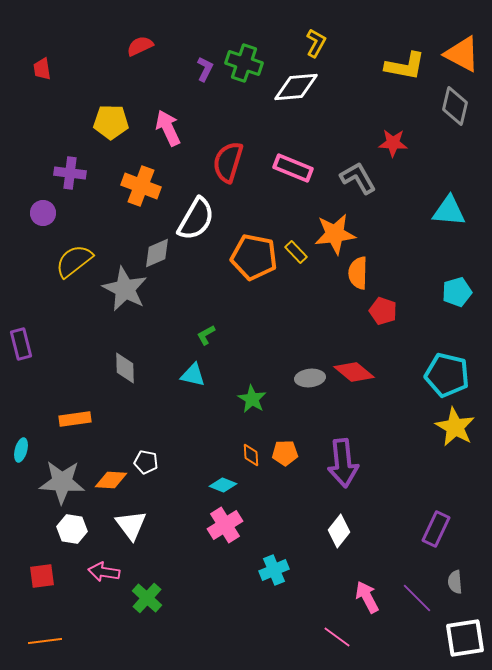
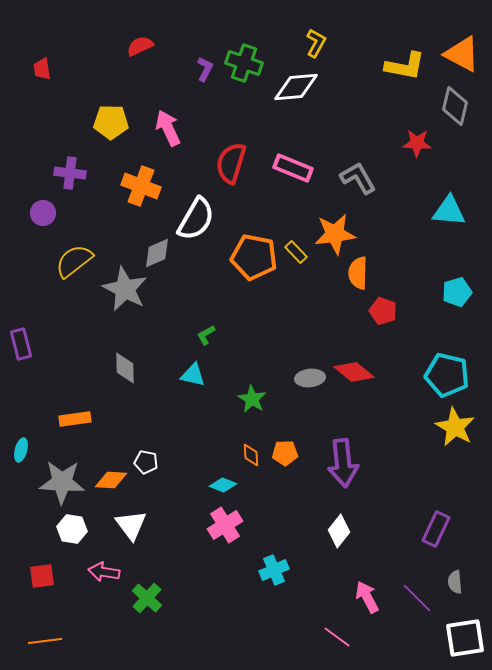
red star at (393, 143): moved 24 px right
red semicircle at (228, 162): moved 3 px right, 1 px down
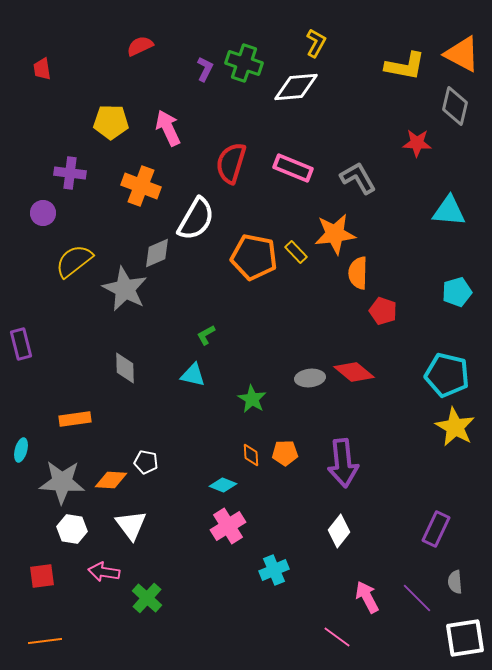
pink cross at (225, 525): moved 3 px right, 1 px down
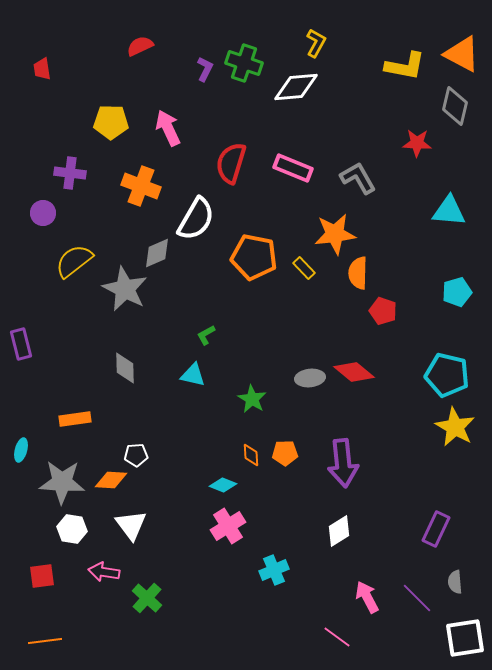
yellow rectangle at (296, 252): moved 8 px right, 16 px down
white pentagon at (146, 462): moved 10 px left, 7 px up; rotated 15 degrees counterclockwise
white diamond at (339, 531): rotated 20 degrees clockwise
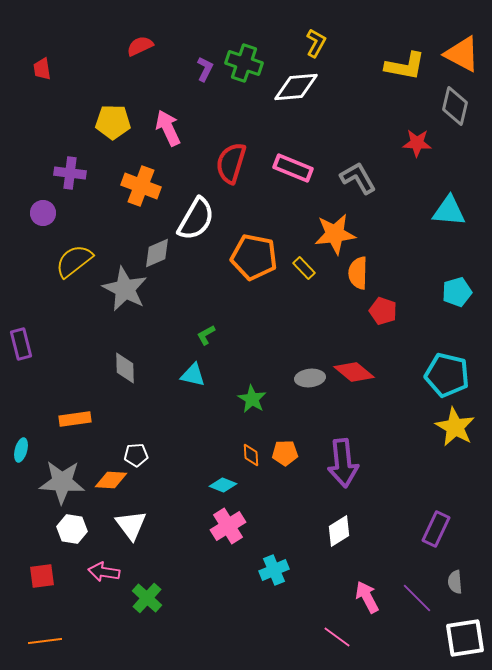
yellow pentagon at (111, 122): moved 2 px right
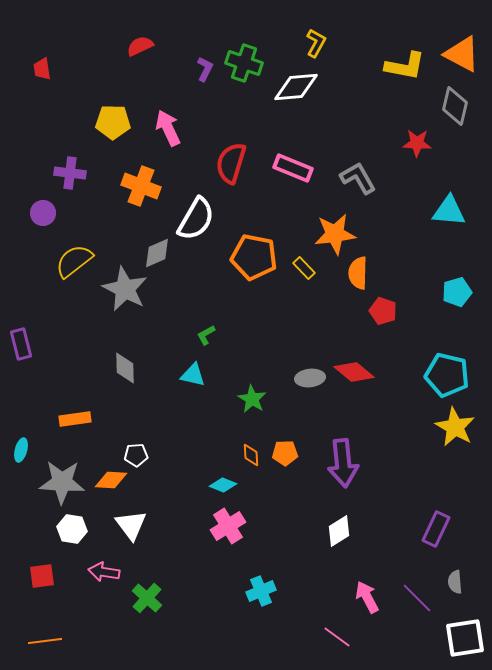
cyan cross at (274, 570): moved 13 px left, 21 px down
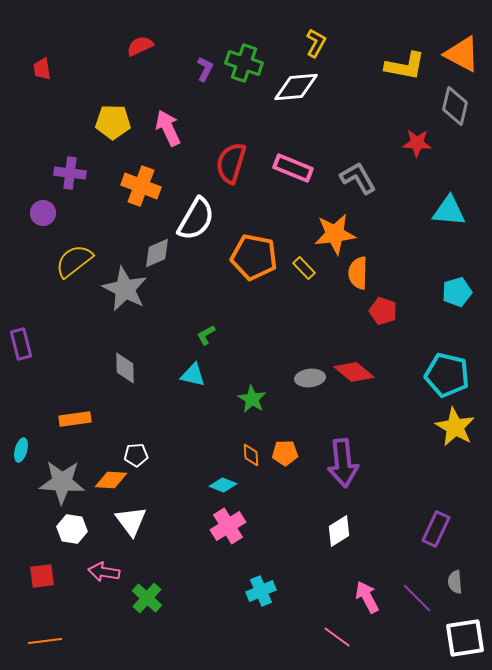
white triangle at (131, 525): moved 4 px up
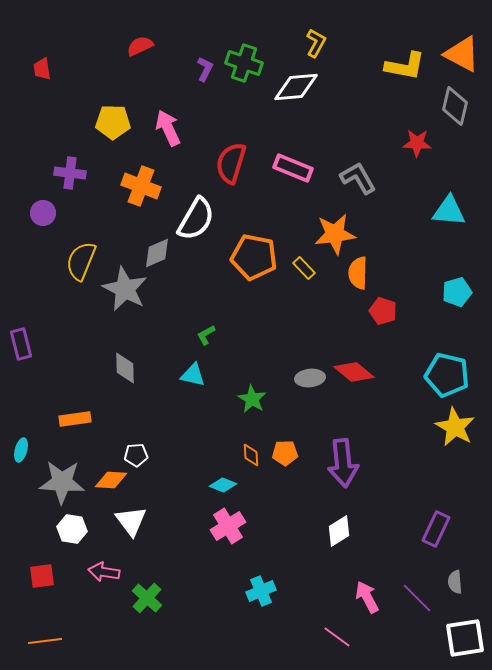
yellow semicircle at (74, 261): moved 7 px right; rotated 30 degrees counterclockwise
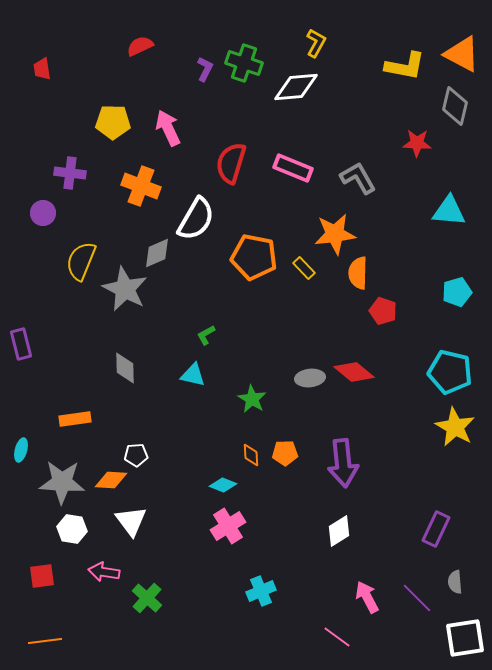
cyan pentagon at (447, 375): moved 3 px right, 3 px up
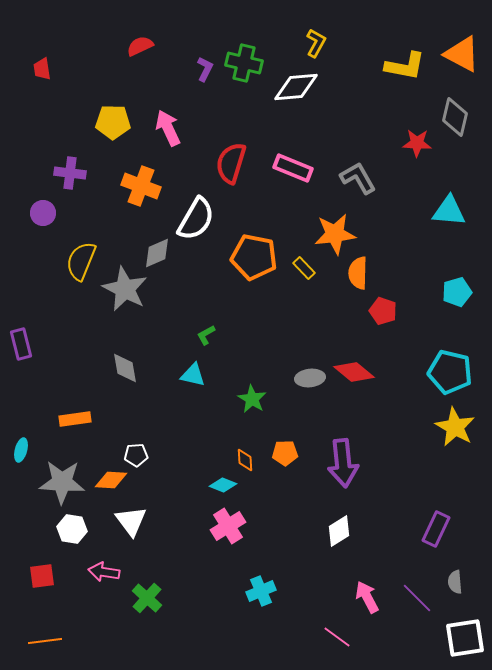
green cross at (244, 63): rotated 6 degrees counterclockwise
gray diamond at (455, 106): moved 11 px down
gray diamond at (125, 368): rotated 8 degrees counterclockwise
orange diamond at (251, 455): moved 6 px left, 5 px down
